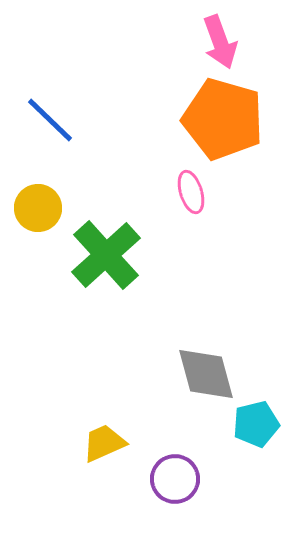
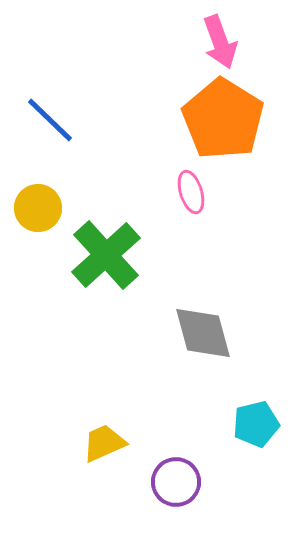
orange pentagon: rotated 16 degrees clockwise
gray diamond: moved 3 px left, 41 px up
purple circle: moved 1 px right, 3 px down
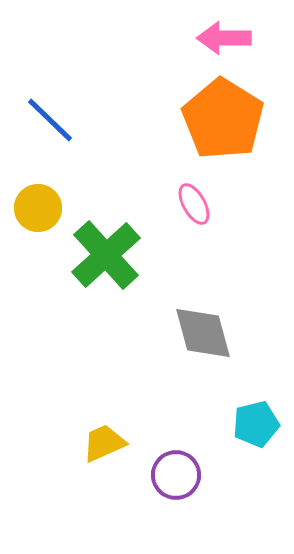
pink arrow: moved 4 px right, 4 px up; rotated 110 degrees clockwise
pink ellipse: moved 3 px right, 12 px down; rotated 12 degrees counterclockwise
purple circle: moved 7 px up
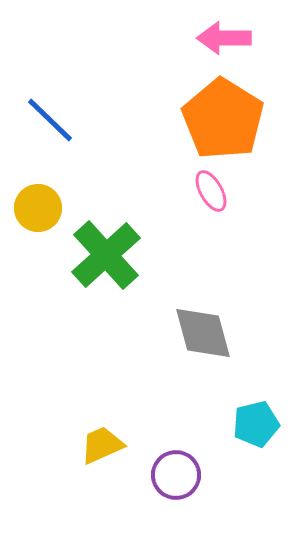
pink ellipse: moved 17 px right, 13 px up
yellow trapezoid: moved 2 px left, 2 px down
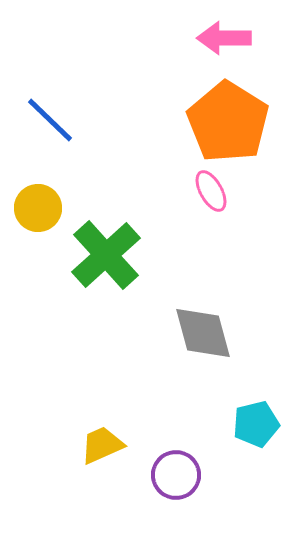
orange pentagon: moved 5 px right, 3 px down
